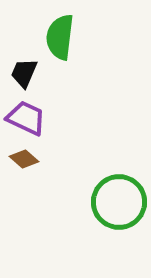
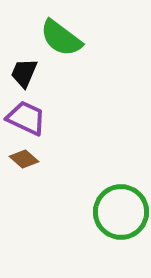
green semicircle: moved 1 px right, 1 px down; rotated 60 degrees counterclockwise
green circle: moved 2 px right, 10 px down
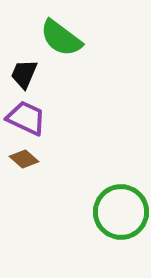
black trapezoid: moved 1 px down
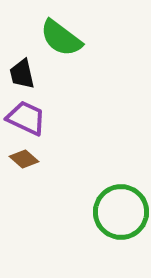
black trapezoid: moved 2 px left; rotated 36 degrees counterclockwise
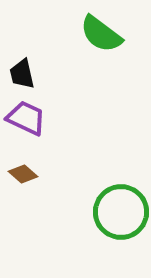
green semicircle: moved 40 px right, 4 px up
brown diamond: moved 1 px left, 15 px down
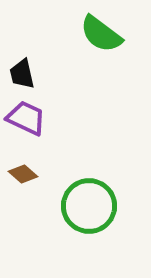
green circle: moved 32 px left, 6 px up
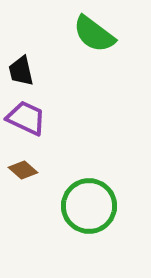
green semicircle: moved 7 px left
black trapezoid: moved 1 px left, 3 px up
brown diamond: moved 4 px up
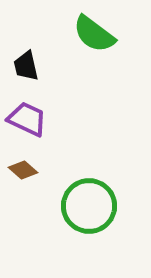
black trapezoid: moved 5 px right, 5 px up
purple trapezoid: moved 1 px right, 1 px down
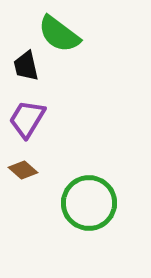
green semicircle: moved 35 px left
purple trapezoid: rotated 84 degrees counterclockwise
green circle: moved 3 px up
